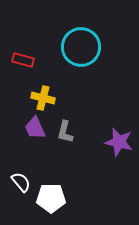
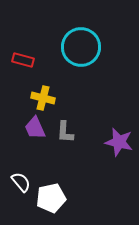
gray L-shape: rotated 10 degrees counterclockwise
white pentagon: rotated 12 degrees counterclockwise
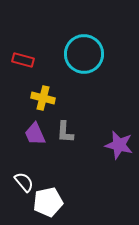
cyan circle: moved 3 px right, 7 px down
purple trapezoid: moved 6 px down
purple star: moved 3 px down
white semicircle: moved 3 px right
white pentagon: moved 3 px left, 4 px down
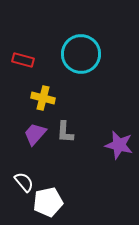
cyan circle: moved 3 px left
purple trapezoid: rotated 65 degrees clockwise
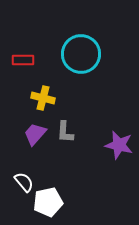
red rectangle: rotated 15 degrees counterclockwise
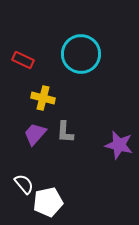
red rectangle: rotated 25 degrees clockwise
white semicircle: moved 2 px down
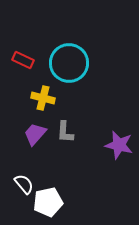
cyan circle: moved 12 px left, 9 px down
